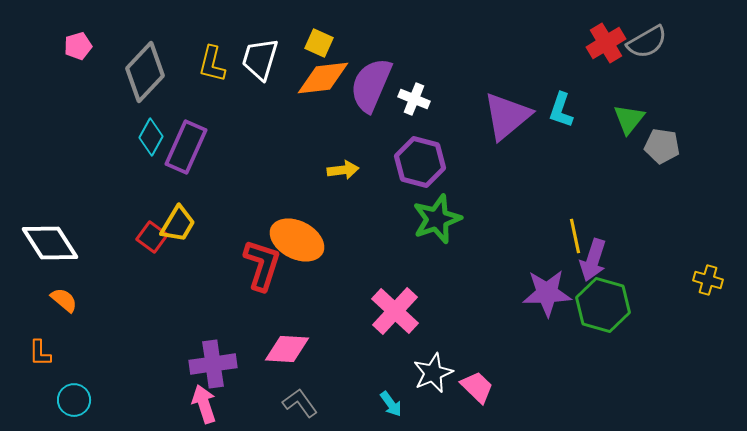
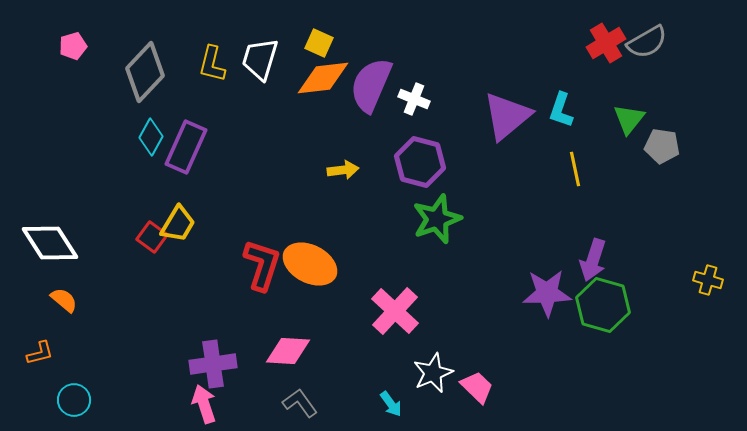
pink pentagon: moved 5 px left
yellow line: moved 67 px up
orange ellipse: moved 13 px right, 24 px down
pink diamond: moved 1 px right, 2 px down
orange L-shape: rotated 104 degrees counterclockwise
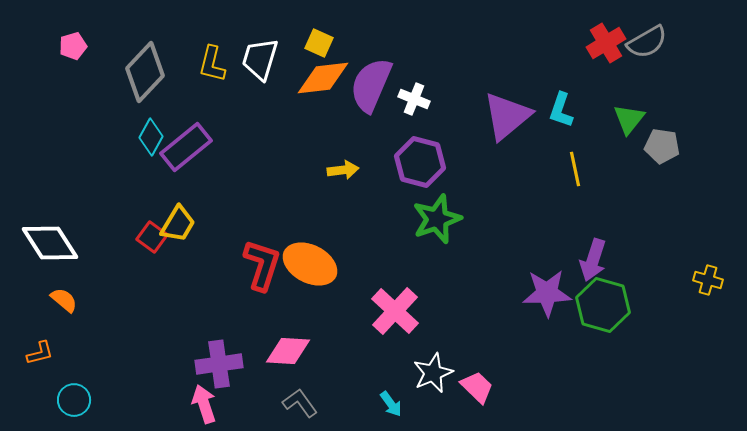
purple rectangle: rotated 27 degrees clockwise
purple cross: moved 6 px right
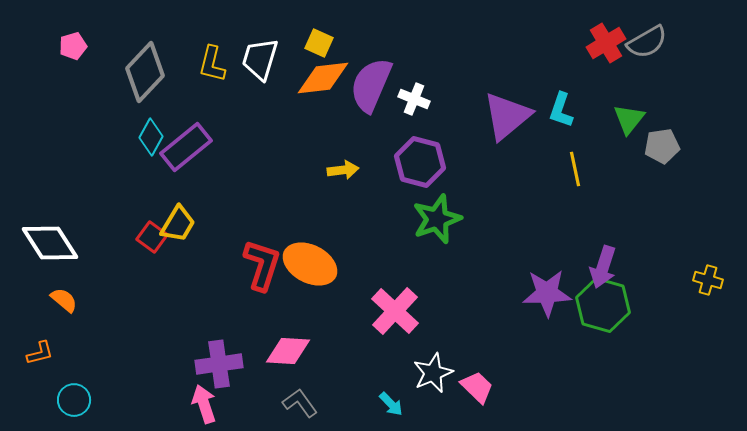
gray pentagon: rotated 16 degrees counterclockwise
purple arrow: moved 10 px right, 7 px down
cyan arrow: rotated 8 degrees counterclockwise
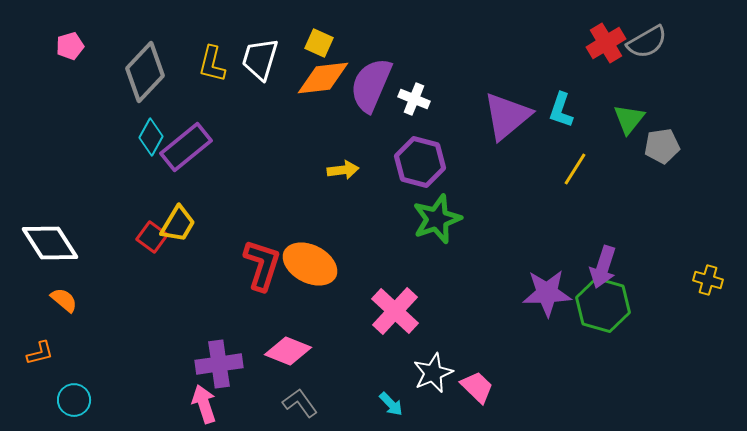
pink pentagon: moved 3 px left
yellow line: rotated 44 degrees clockwise
pink diamond: rotated 18 degrees clockwise
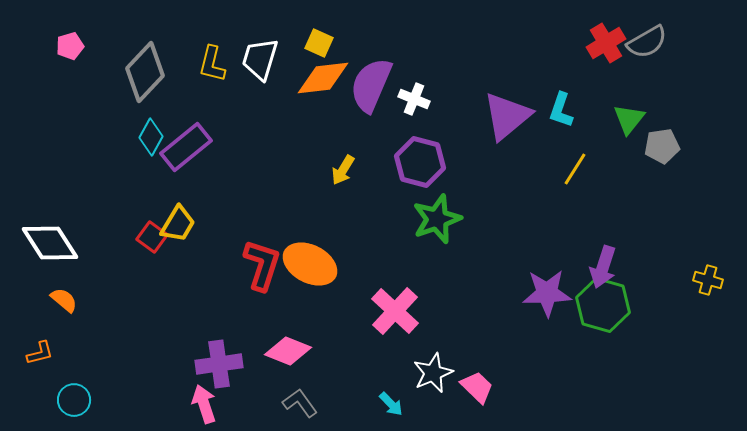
yellow arrow: rotated 128 degrees clockwise
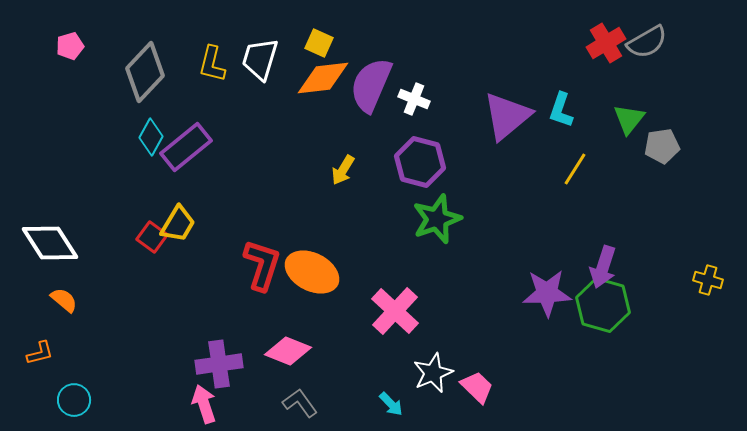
orange ellipse: moved 2 px right, 8 px down
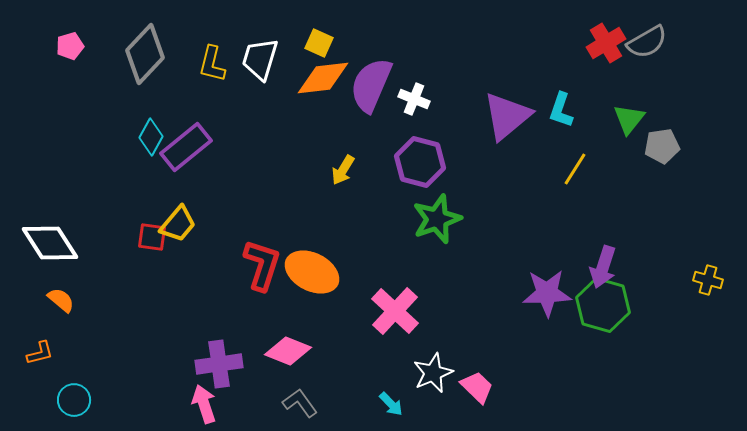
gray diamond: moved 18 px up
yellow trapezoid: rotated 9 degrees clockwise
red square: rotated 28 degrees counterclockwise
orange semicircle: moved 3 px left
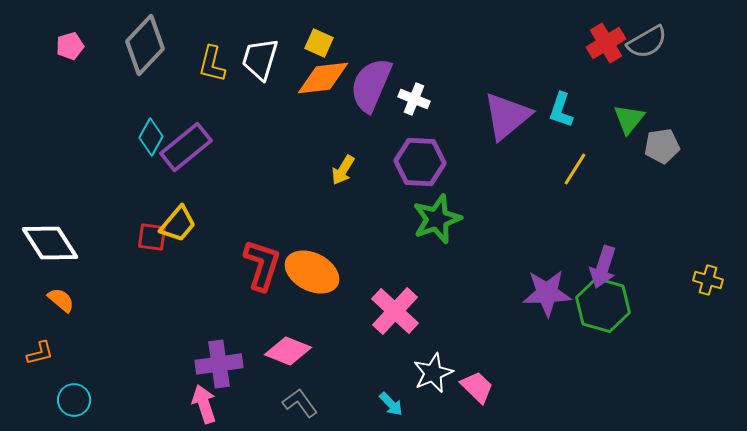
gray diamond: moved 9 px up
purple hexagon: rotated 12 degrees counterclockwise
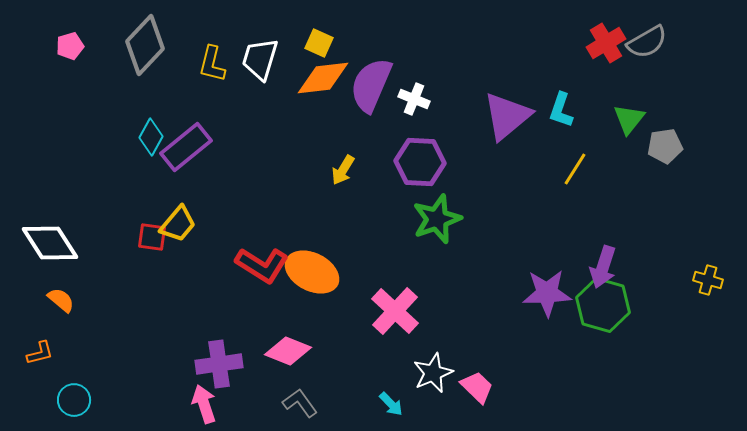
gray pentagon: moved 3 px right
red L-shape: rotated 104 degrees clockwise
